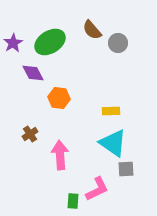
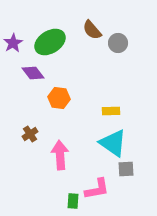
purple diamond: rotated 10 degrees counterclockwise
pink L-shape: rotated 16 degrees clockwise
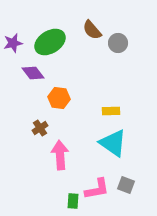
purple star: rotated 18 degrees clockwise
brown cross: moved 10 px right, 6 px up
gray square: moved 16 px down; rotated 24 degrees clockwise
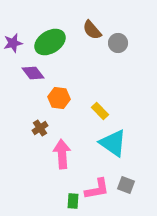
yellow rectangle: moved 11 px left; rotated 48 degrees clockwise
pink arrow: moved 2 px right, 1 px up
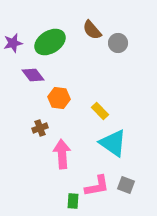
purple diamond: moved 2 px down
brown cross: rotated 14 degrees clockwise
pink L-shape: moved 3 px up
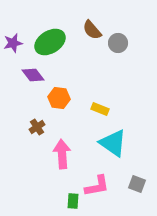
yellow rectangle: moved 2 px up; rotated 24 degrees counterclockwise
brown cross: moved 3 px left, 1 px up; rotated 14 degrees counterclockwise
gray square: moved 11 px right, 1 px up
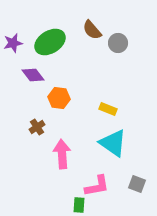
yellow rectangle: moved 8 px right
green rectangle: moved 6 px right, 4 px down
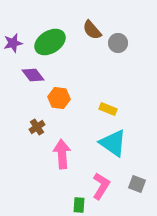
pink L-shape: moved 4 px right; rotated 48 degrees counterclockwise
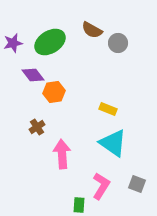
brown semicircle: rotated 20 degrees counterclockwise
orange hexagon: moved 5 px left, 6 px up; rotated 15 degrees counterclockwise
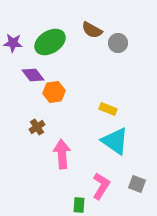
purple star: rotated 18 degrees clockwise
cyan triangle: moved 2 px right, 2 px up
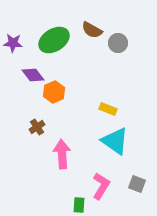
green ellipse: moved 4 px right, 2 px up
orange hexagon: rotated 15 degrees counterclockwise
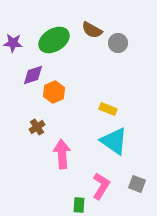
purple diamond: rotated 70 degrees counterclockwise
cyan triangle: moved 1 px left
